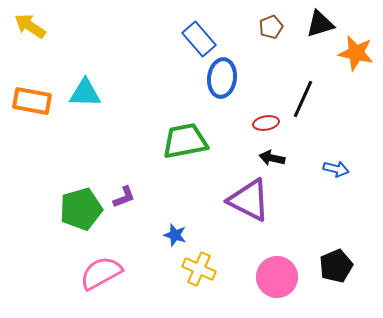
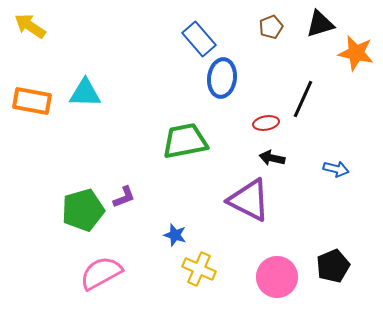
green pentagon: moved 2 px right, 1 px down
black pentagon: moved 3 px left
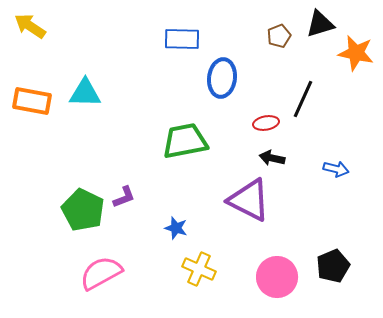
brown pentagon: moved 8 px right, 9 px down
blue rectangle: moved 17 px left; rotated 48 degrees counterclockwise
green pentagon: rotated 30 degrees counterclockwise
blue star: moved 1 px right, 7 px up
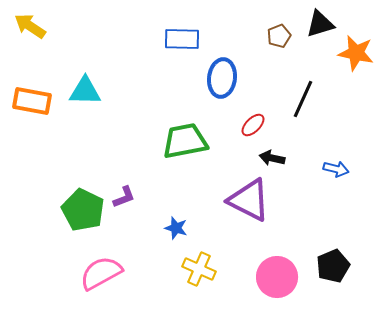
cyan triangle: moved 2 px up
red ellipse: moved 13 px left, 2 px down; rotated 35 degrees counterclockwise
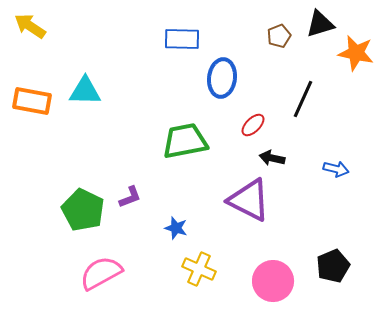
purple L-shape: moved 6 px right
pink circle: moved 4 px left, 4 px down
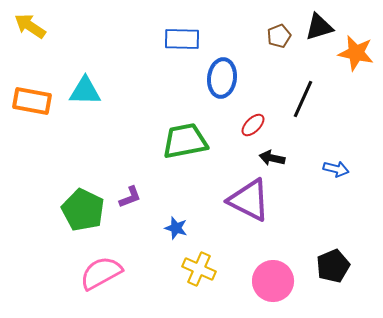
black triangle: moved 1 px left, 3 px down
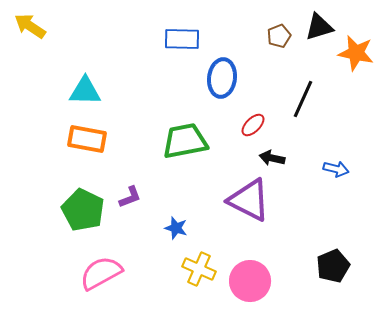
orange rectangle: moved 55 px right, 38 px down
pink circle: moved 23 px left
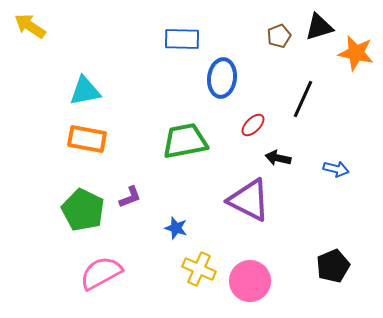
cyan triangle: rotated 12 degrees counterclockwise
black arrow: moved 6 px right
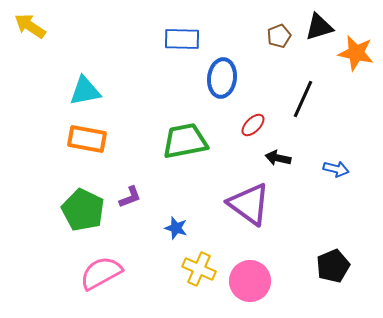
purple triangle: moved 4 px down; rotated 9 degrees clockwise
